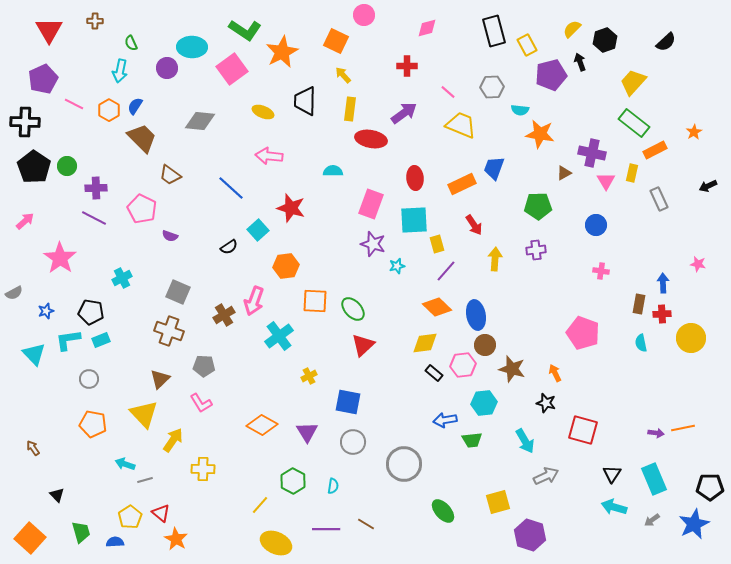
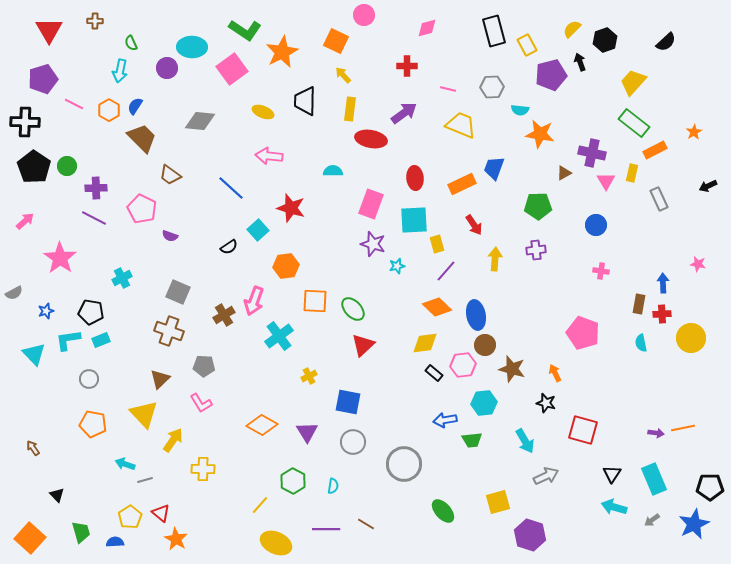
purple pentagon at (43, 79): rotated 8 degrees clockwise
pink line at (448, 92): moved 3 px up; rotated 28 degrees counterclockwise
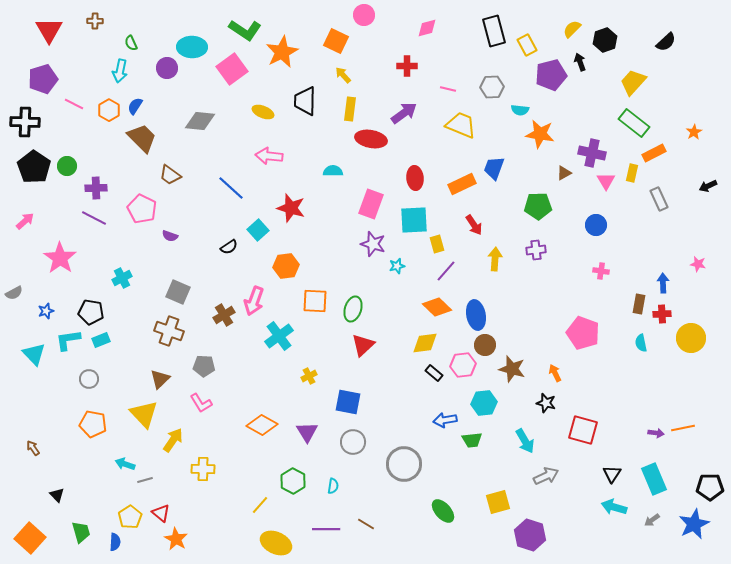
orange rectangle at (655, 150): moved 1 px left, 3 px down
green ellipse at (353, 309): rotated 60 degrees clockwise
blue semicircle at (115, 542): rotated 96 degrees clockwise
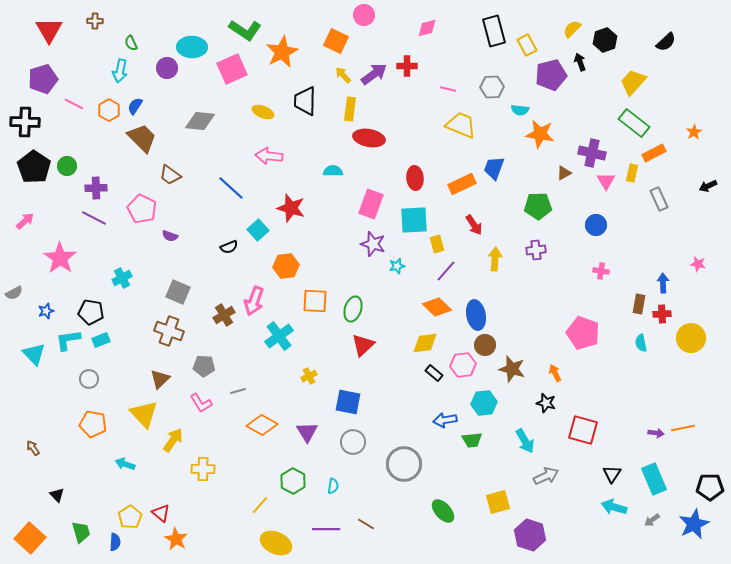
pink square at (232, 69): rotated 12 degrees clockwise
purple arrow at (404, 113): moved 30 px left, 39 px up
red ellipse at (371, 139): moved 2 px left, 1 px up
black semicircle at (229, 247): rotated 12 degrees clockwise
gray line at (145, 480): moved 93 px right, 89 px up
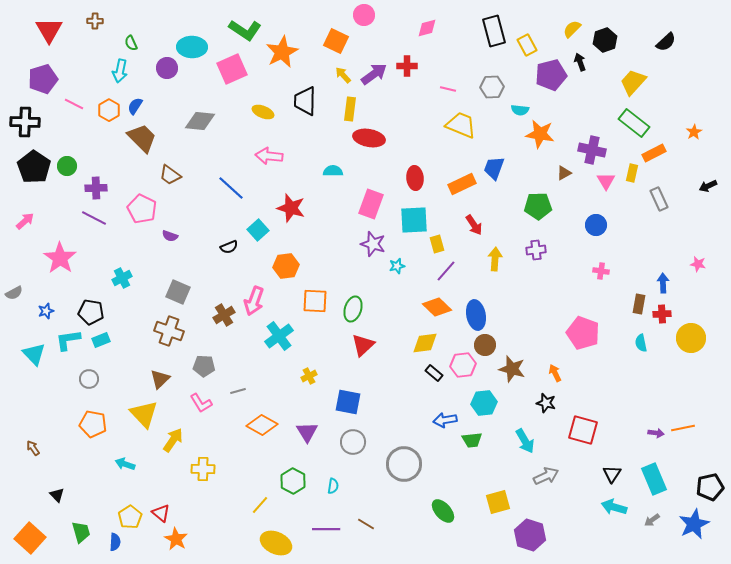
purple cross at (592, 153): moved 3 px up
black pentagon at (710, 487): rotated 12 degrees counterclockwise
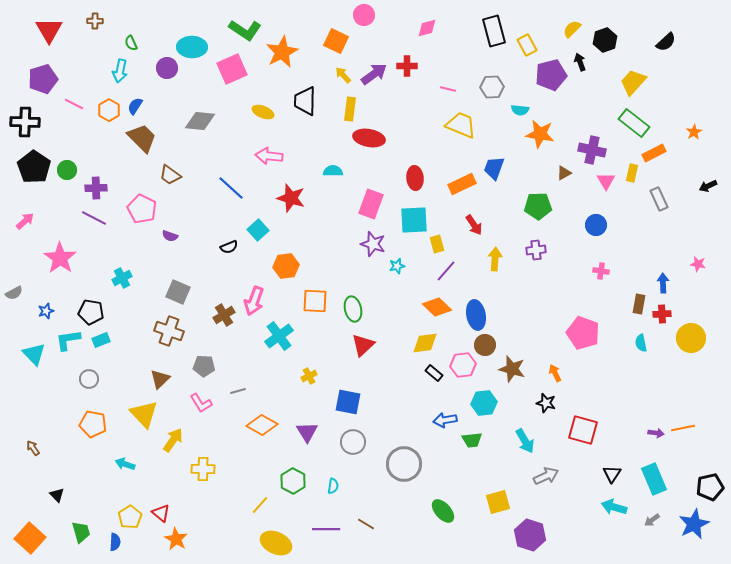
green circle at (67, 166): moved 4 px down
red star at (291, 208): moved 10 px up
green ellipse at (353, 309): rotated 30 degrees counterclockwise
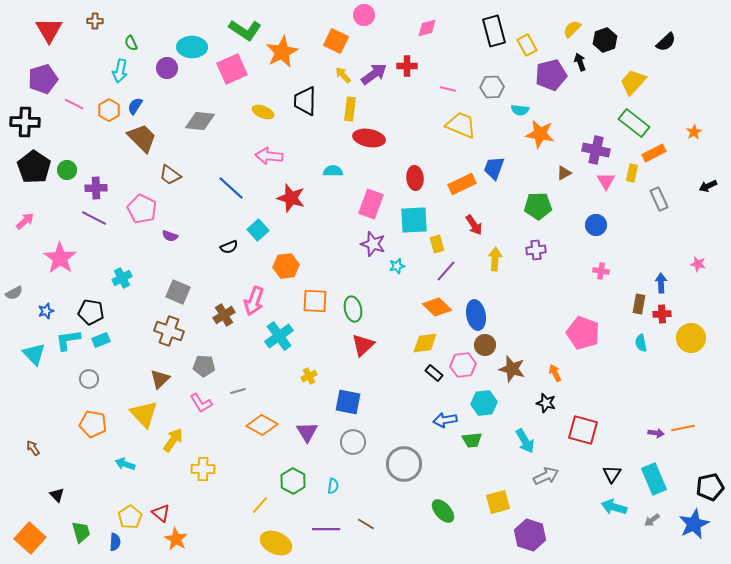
purple cross at (592, 150): moved 4 px right
blue arrow at (663, 283): moved 2 px left
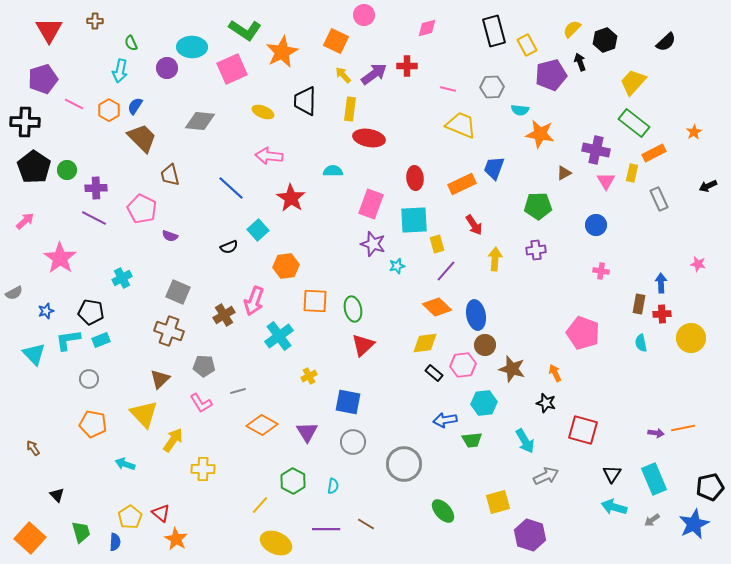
brown trapezoid at (170, 175): rotated 40 degrees clockwise
red star at (291, 198): rotated 16 degrees clockwise
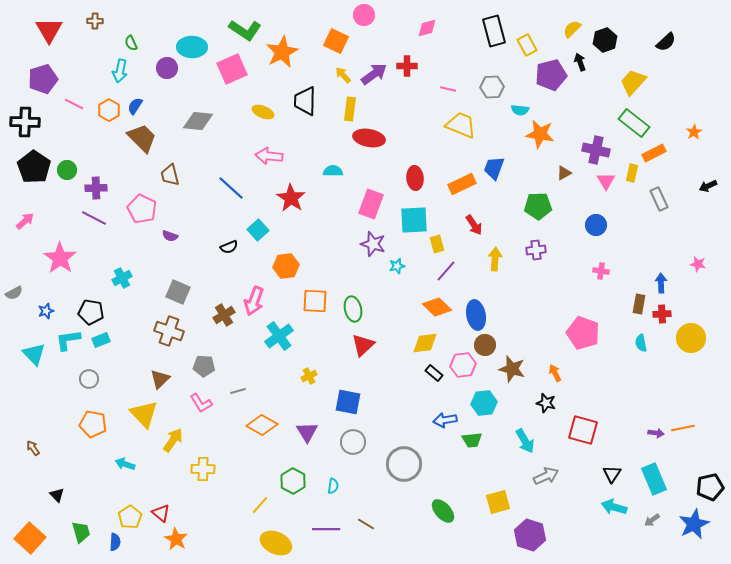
gray diamond at (200, 121): moved 2 px left
